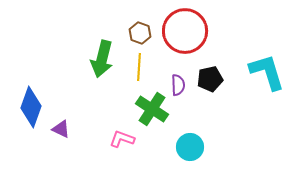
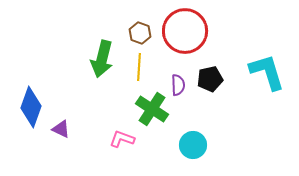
cyan circle: moved 3 px right, 2 px up
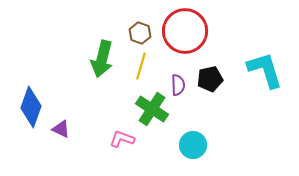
yellow line: moved 2 px right, 1 px up; rotated 12 degrees clockwise
cyan L-shape: moved 2 px left, 2 px up
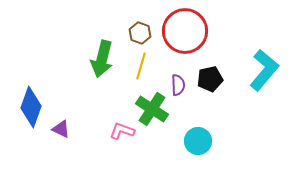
cyan L-shape: moved 1 px left; rotated 57 degrees clockwise
pink L-shape: moved 8 px up
cyan circle: moved 5 px right, 4 px up
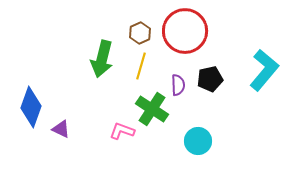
brown hexagon: rotated 15 degrees clockwise
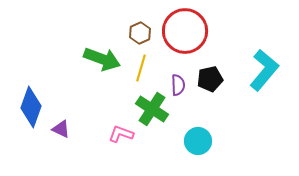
green arrow: rotated 84 degrees counterclockwise
yellow line: moved 2 px down
pink L-shape: moved 1 px left, 3 px down
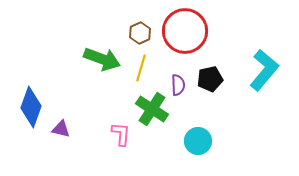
purple triangle: rotated 12 degrees counterclockwise
pink L-shape: rotated 75 degrees clockwise
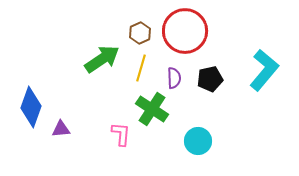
green arrow: rotated 54 degrees counterclockwise
purple semicircle: moved 4 px left, 7 px up
purple triangle: rotated 18 degrees counterclockwise
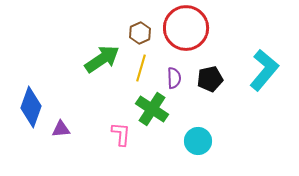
red circle: moved 1 px right, 3 px up
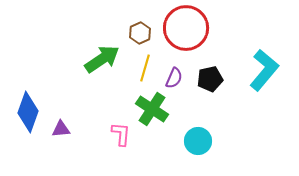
yellow line: moved 4 px right
purple semicircle: rotated 25 degrees clockwise
blue diamond: moved 3 px left, 5 px down
